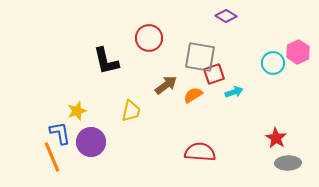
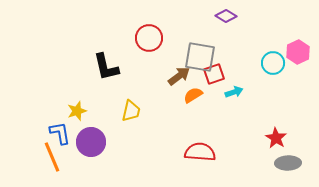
black L-shape: moved 6 px down
brown arrow: moved 13 px right, 9 px up
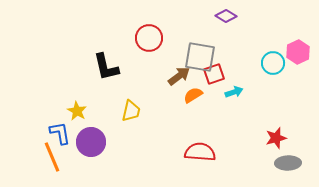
yellow star: rotated 24 degrees counterclockwise
red star: rotated 25 degrees clockwise
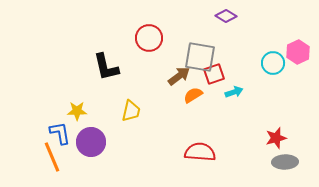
yellow star: rotated 30 degrees counterclockwise
gray ellipse: moved 3 px left, 1 px up
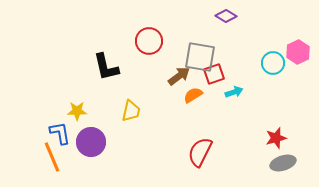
red circle: moved 3 px down
red semicircle: rotated 68 degrees counterclockwise
gray ellipse: moved 2 px left, 1 px down; rotated 15 degrees counterclockwise
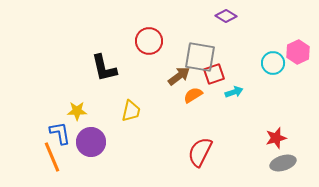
black L-shape: moved 2 px left, 1 px down
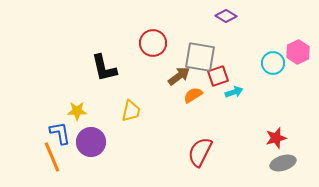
red circle: moved 4 px right, 2 px down
red square: moved 4 px right, 2 px down
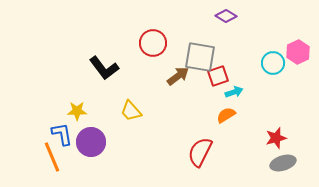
black L-shape: rotated 24 degrees counterclockwise
brown arrow: moved 1 px left
orange semicircle: moved 33 px right, 20 px down
yellow trapezoid: rotated 125 degrees clockwise
blue L-shape: moved 2 px right, 1 px down
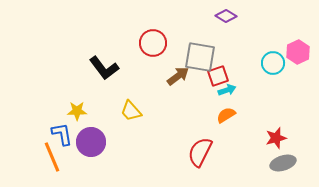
cyan arrow: moved 7 px left, 2 px up
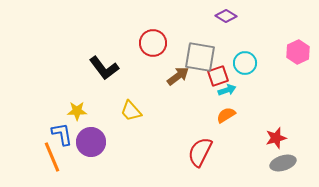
cyan circle: moved 28 px left
